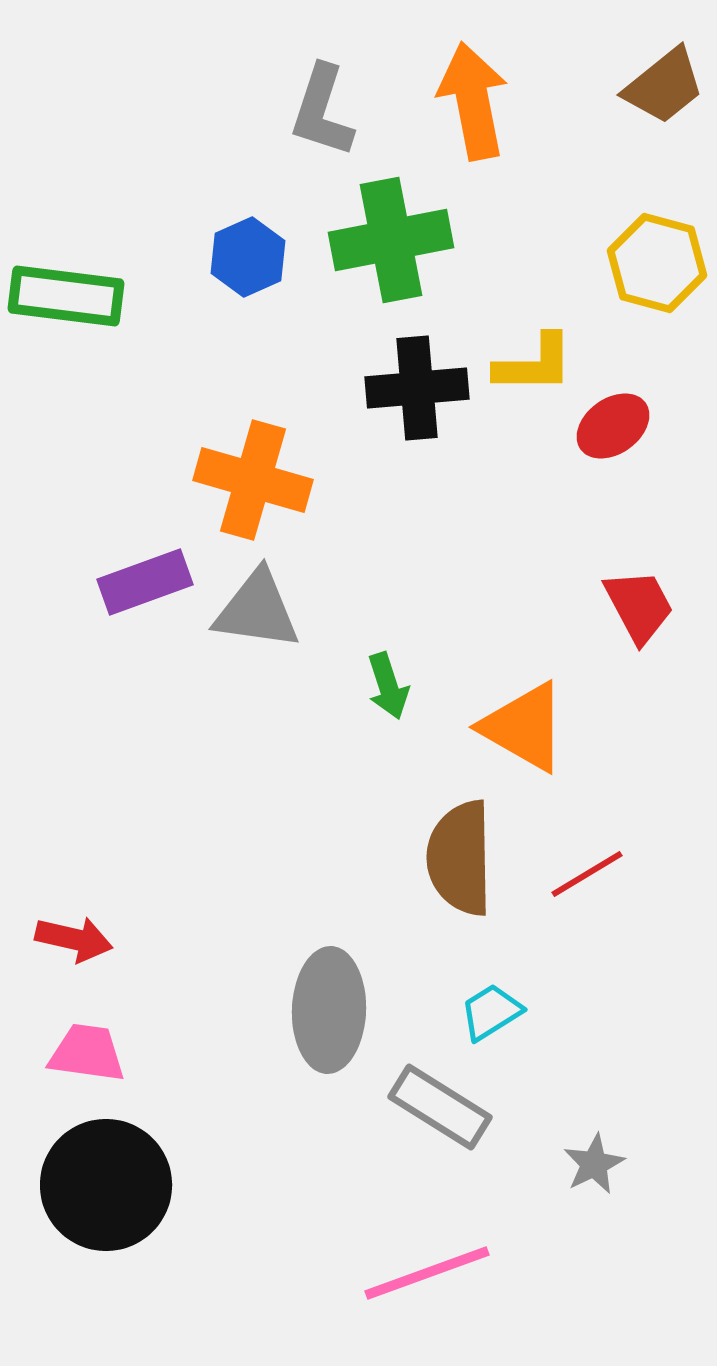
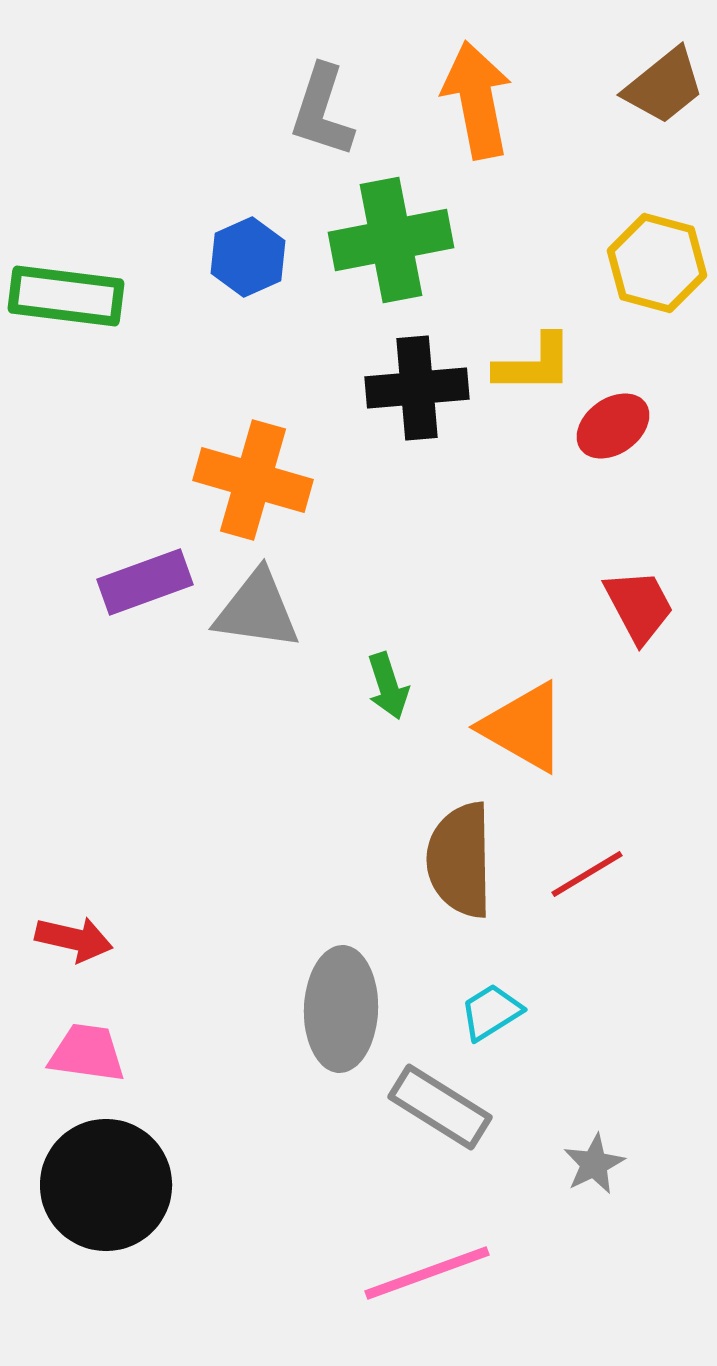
orange arrow: moved 4 px right, 1 px up
brown semicircle: moved 2 px down
gray ellipse: moved 12 px right, 1 px up
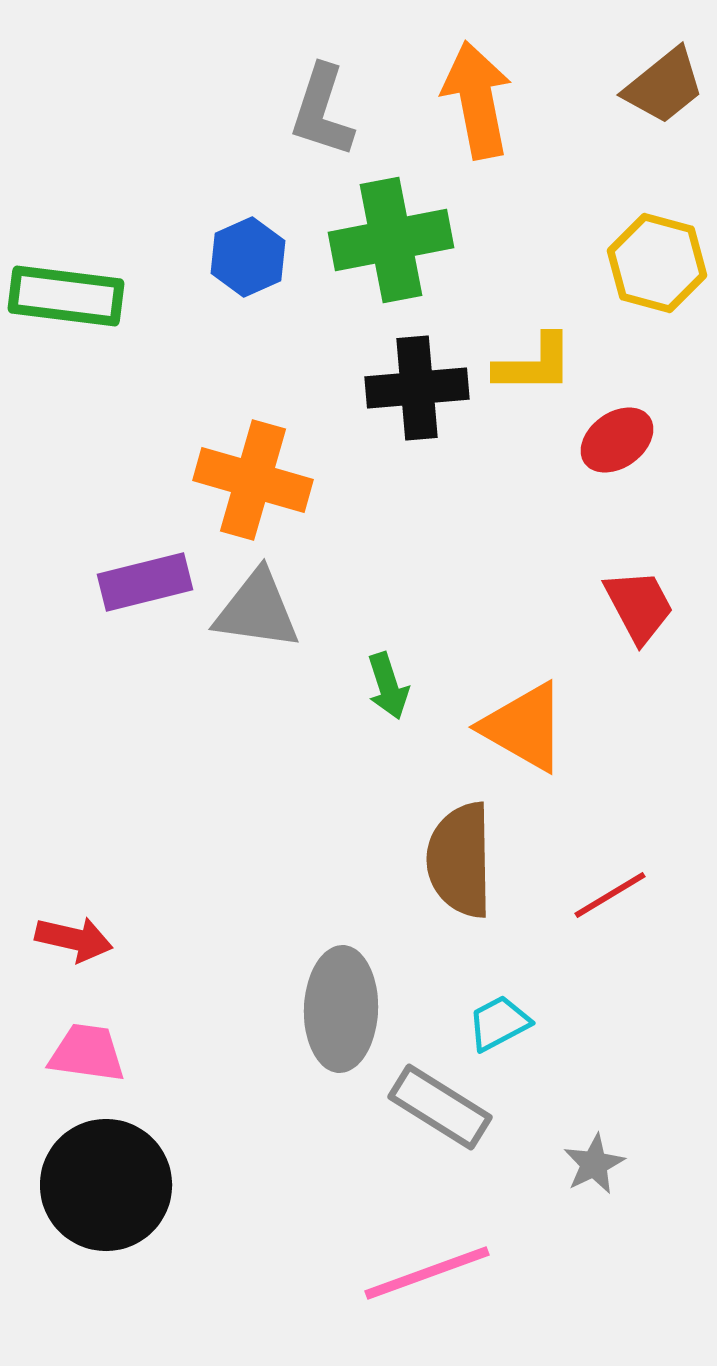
red ellipse: moved 4 px right, 14 px down
purple rectangle: rotated 6 degrees clockwise
red line: moved 23 px right, 21 px down
cyan trapezoid: moved 8 px right, 11 px down; rotated 4 degrees clockwise
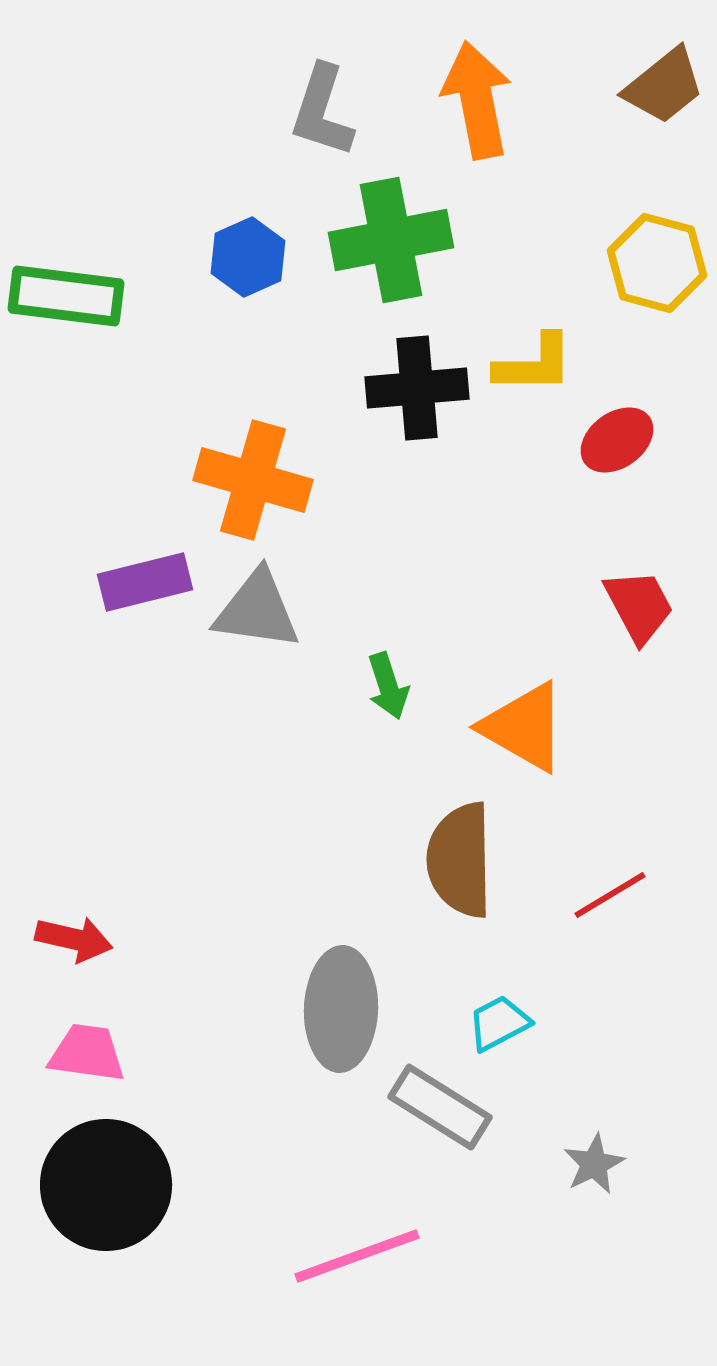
pink line: moved 70 px left, 17 px up
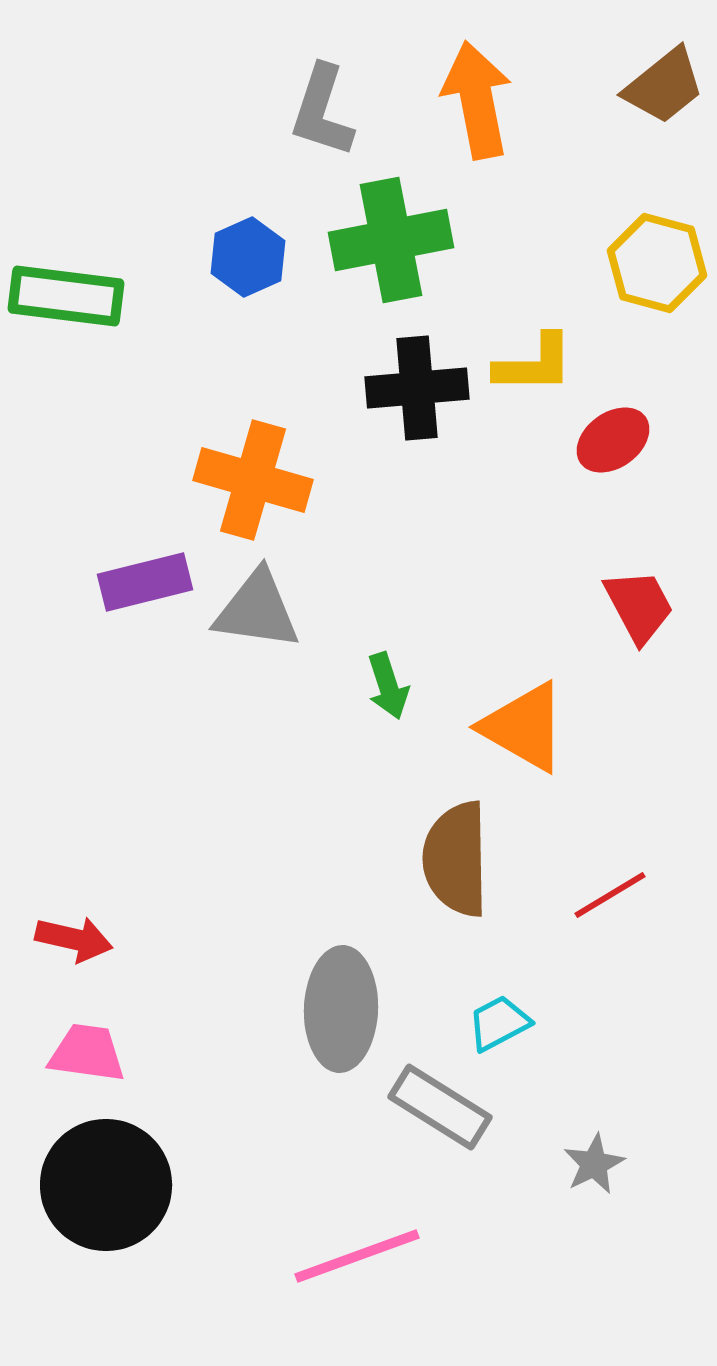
red ellipse: moved 4 px left
brown semicircle: moved 4 px left, 1 px up
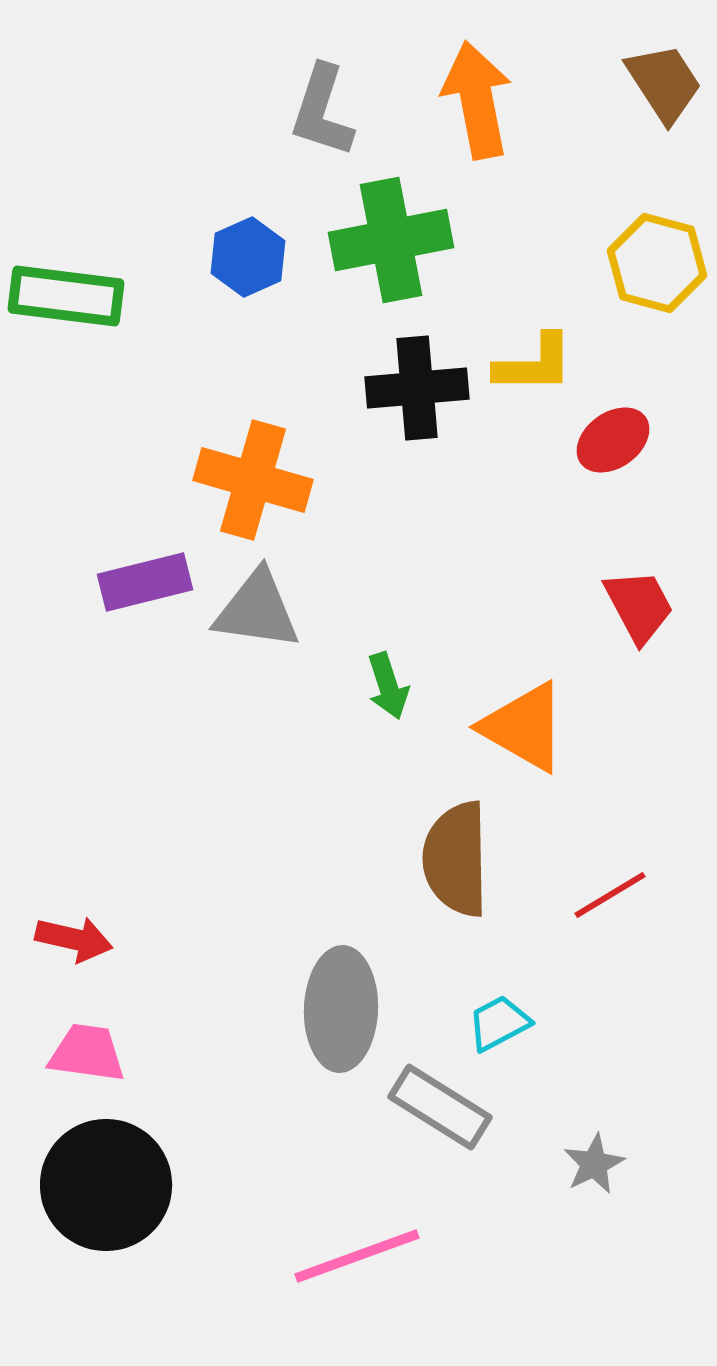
brown trapezoid: moved 3 px up; rotated 84 degrees counterclockwise
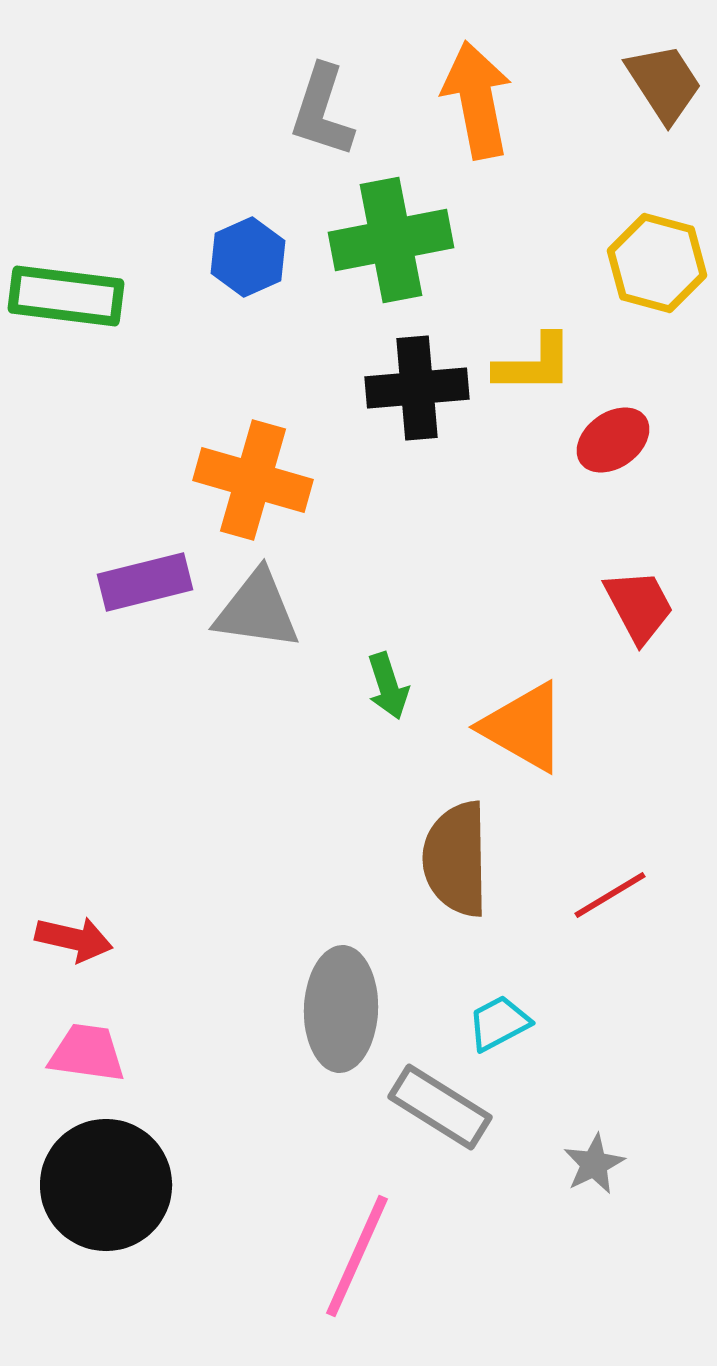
pink line: rotated 46 degrees counterclockwise
